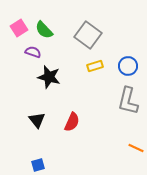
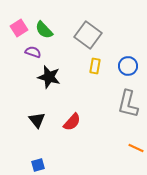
yellow rectangle: rotated 63 degrees counterclockwise
gray L-shape: moved 3 px down
red semicircle: rotated 18 degrees clockwise
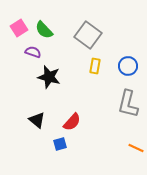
black triangle: rotated 12 degrees counterclockwise
blue square: moved 22 px right, 21 px up
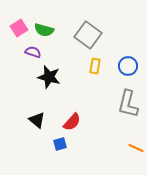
green semicircle: rotated 30 degrees counterclockwise
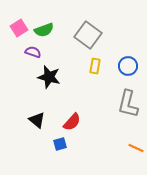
green semicircle: rotated 36 degrees counterclockwise
